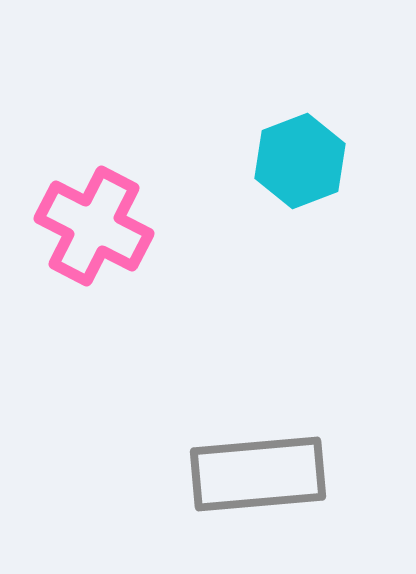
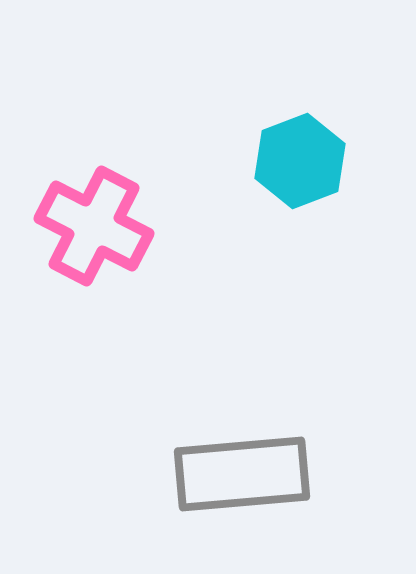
gray rectangle: moved 16 px left
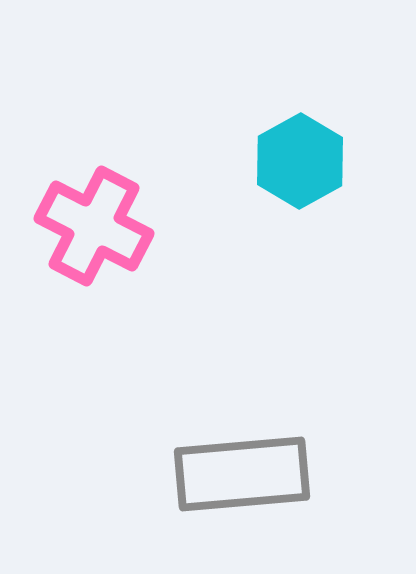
cyan hexagon: rotated 8 degrees counterclockwise
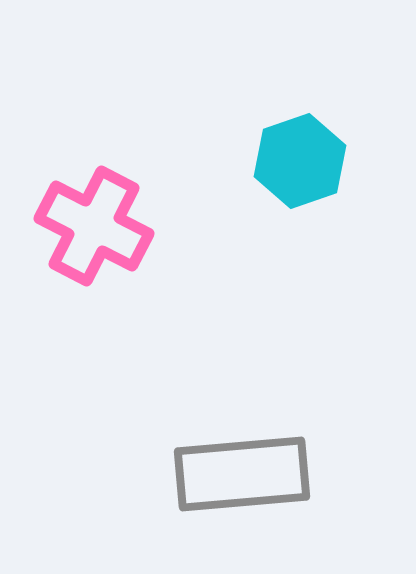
cyan hexagon: rotated 10 degrees clockwise
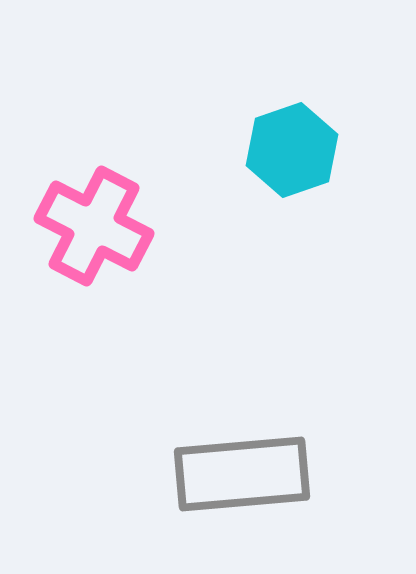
cyan hexagon: moved 8 px left, 11 px up
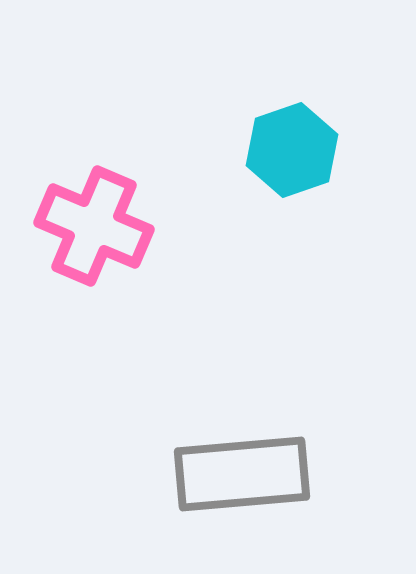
pink cross: rotated 4 degrees counterclockwise
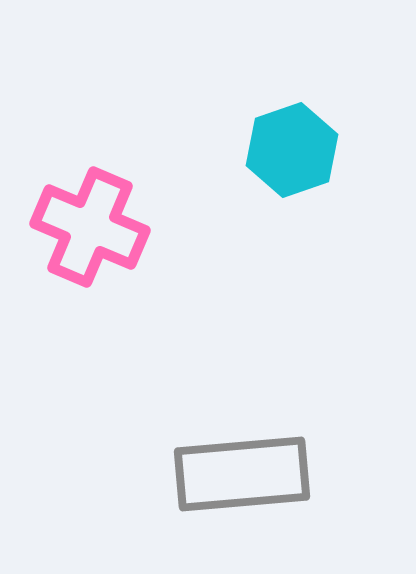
pink cross: moved 4 px left, 1 px down
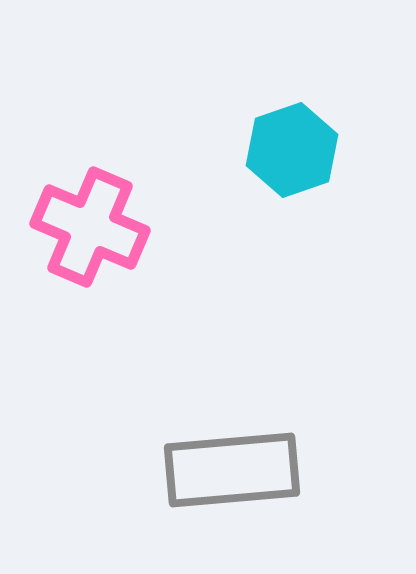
gray rectangle: moved 10 px left, 4 px up
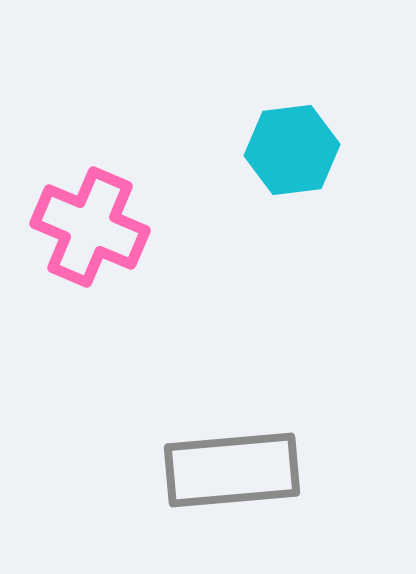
cyan hexagon: rotated 12 degrees clockwise
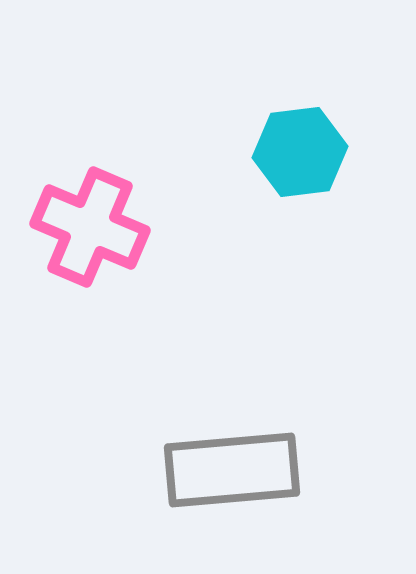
cyan hexagon: moved 8 px right, 2 px down
